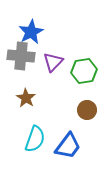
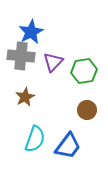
brown star: moved 1 px left, 1 px up; rotated 12 degrees clockwise
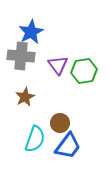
purple triangle: moved 5 px right, 3 px down; rotated 20 degrees counterclockwise
brown circle: moved 27 px left, 13 px down
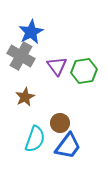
gray cross: rotated 24 degrees clockwise
purple triangle: moved 1 px left, 1 px down
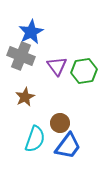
gray cross: rotated 8 degrees counterclockwise
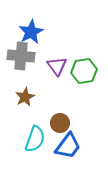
gray cross: rotated 16 degrees counterclockwise
